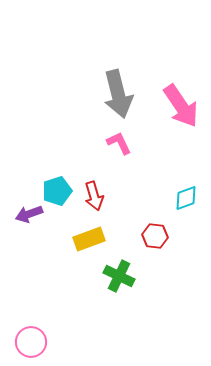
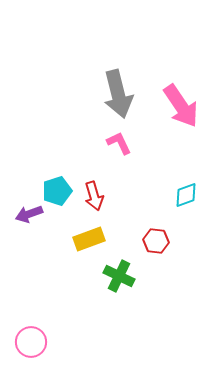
cyan diamond: moved 3 px up
red hexagon: moved 1 px right, 5 px down
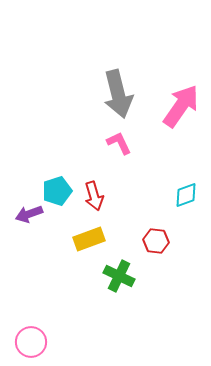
pink arrow: rotated 111 degrees counterclockwise
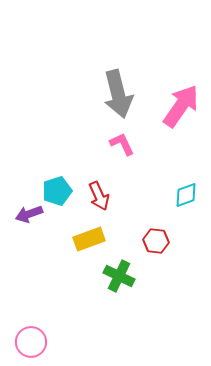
pink L-shape: moved 3 px right, 1 px down
red arrow: moved 5 px right; rotated 8 degrees counterclockwise
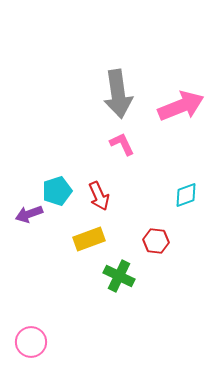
gray arrow: rotated 6 degrees clockwise
pink arrow: rotated 33 degrees clockwise
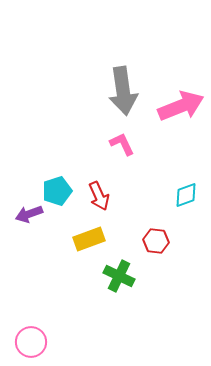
gray arrow: moved 5 px right, 3 px up
